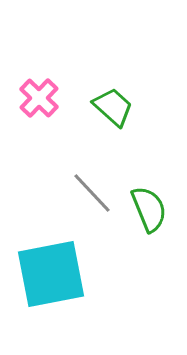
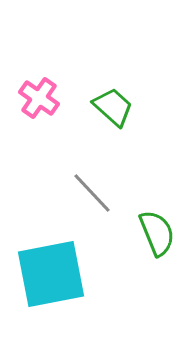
pink cross: rotated 9 degrees counterclockwise
green semicircle: moved 8 px right, 24 px down
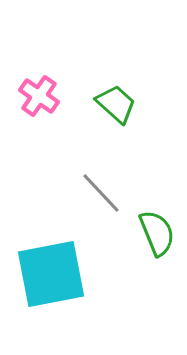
pink cross: moved 2 px up
green trapezoid: moved 3 px right, 3 px up
gray line: moved 9 px right
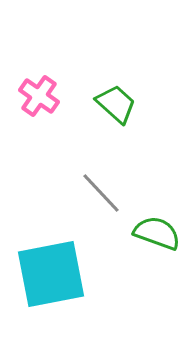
green semicircle: rotated 48 degrees counterclockwise
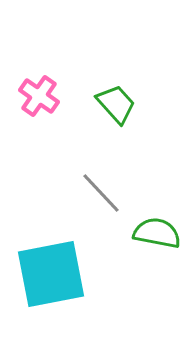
green trapezoid: rotated 6 degrees clockwise
green semicircle: rotated 9 degrees counterclockwise
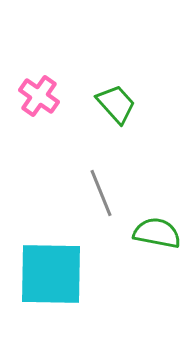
gray line: rotated 21 degrees clockwise
cyan square: rotated 12 degrees clockwise
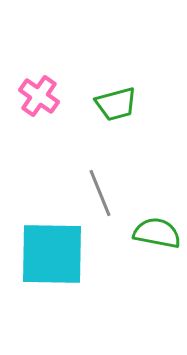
green trapezoid: rotated 117 degrees clockwise
gray line: moved 1 px left
cyan square: moved 1 px right, 20 px up
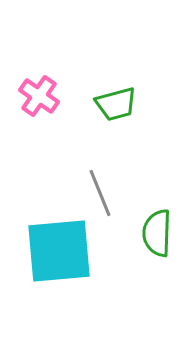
green semicircle: rotated 99 degrees counterclockwise
cyan square: moved 7 px right, 3 px up; rotated 6 degrees counterclockwise
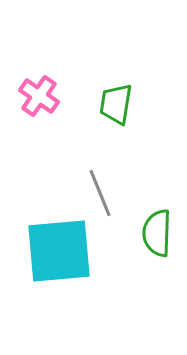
green trapezoid: rotated 114 degrees clockwise
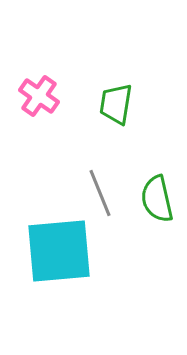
green semicircle: moved 34 px up; rotated 15 degrees counterclockwise
